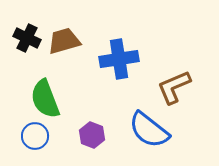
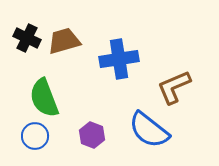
green semicircle: moved 1 px left, 1 px up
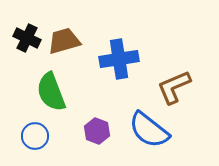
green semicircle: moved 7 px right, 6 px up
purple hexagon: moved 5 px right, 4 px up
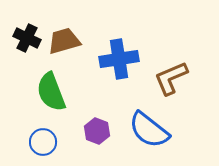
brown L-shape: moved 3 px left, 9 px up
blue circle: moved 8 px right, 6 px down
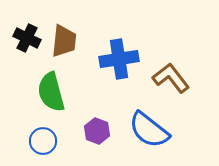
brown trapezoid: rotated 112 degrees clockwise
brown L-shape: rotated 75 degrees clockwise
green semicircle: rotated 6 degrees clockwise
blue circle: moved 1 px up
